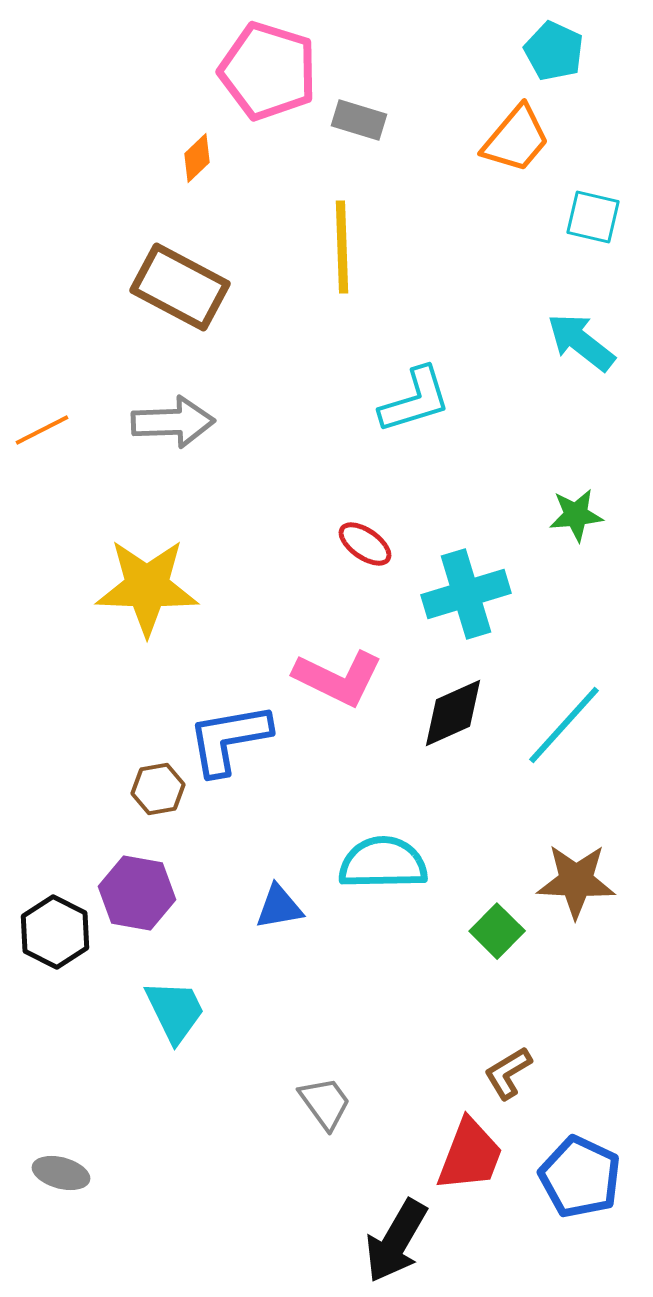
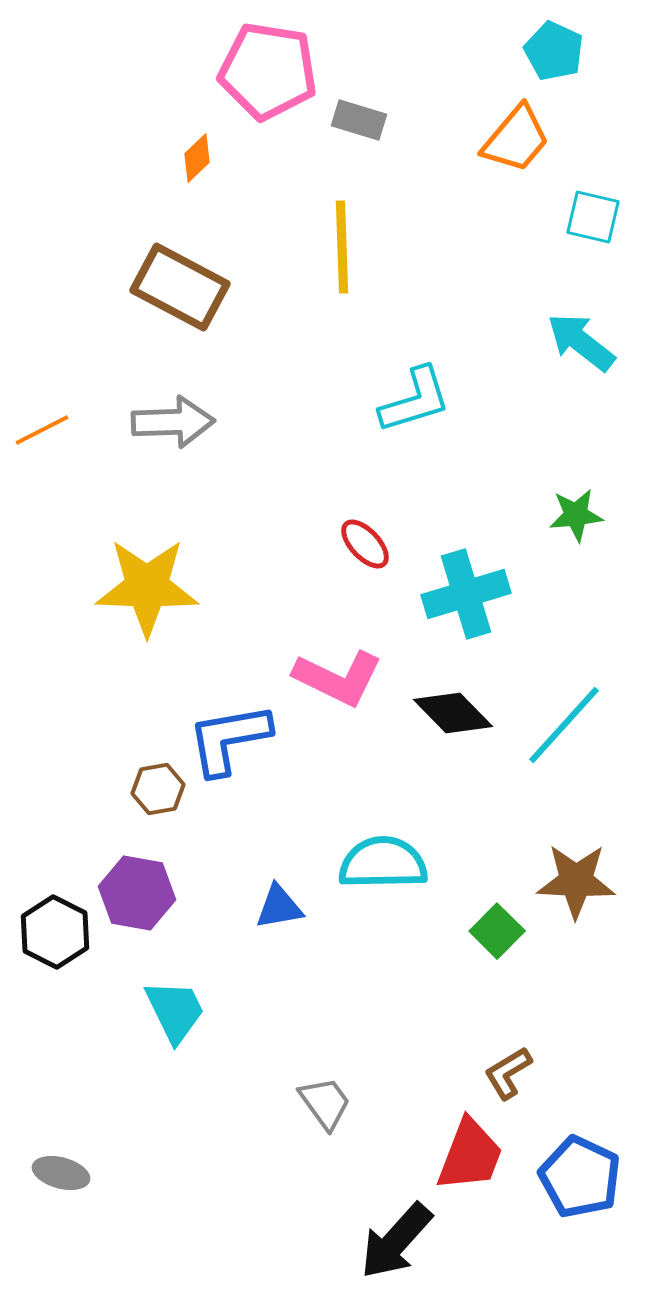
pink pentagon: rotated 8 degrees counterclockwise
red ellipse: rotated 12 degrees clockwise
black diamond: rotated 70 degrees clockwise
black arrow: rotated 12 degrees clockwise
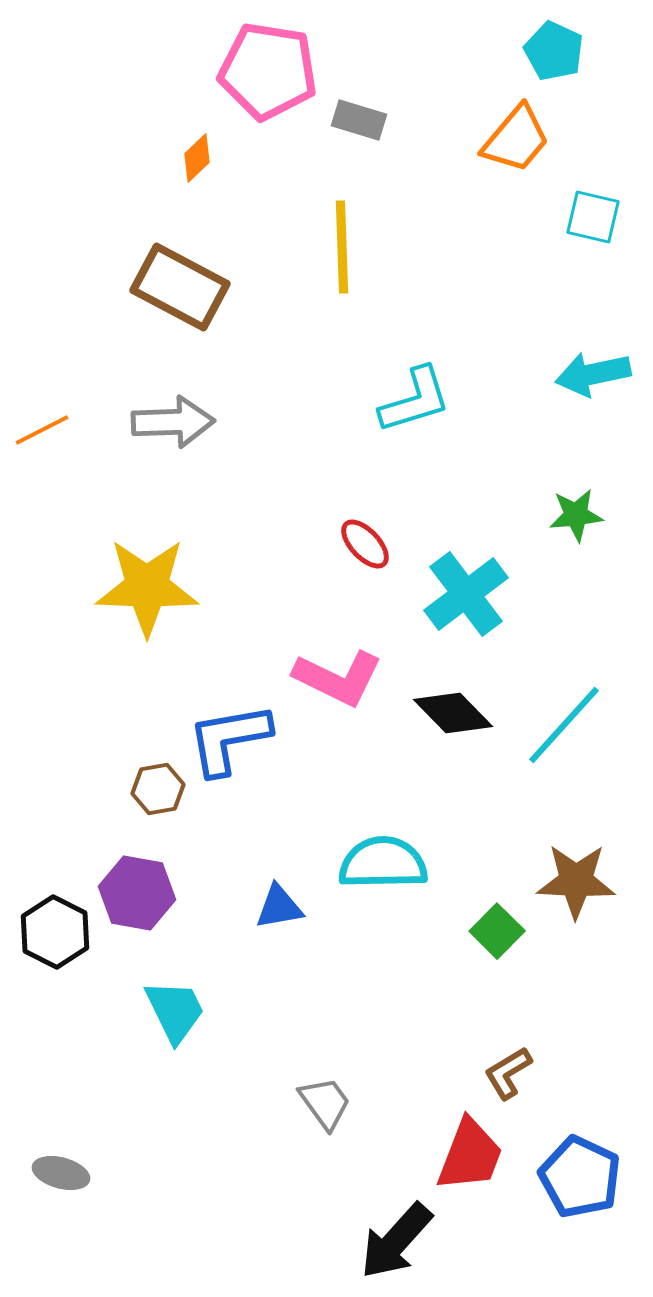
cyan arrow: moved 12 px right, 32 px down; rotated 50 degrees counterclockwise
cyan cross: rotated 20 degrees counterclockwise
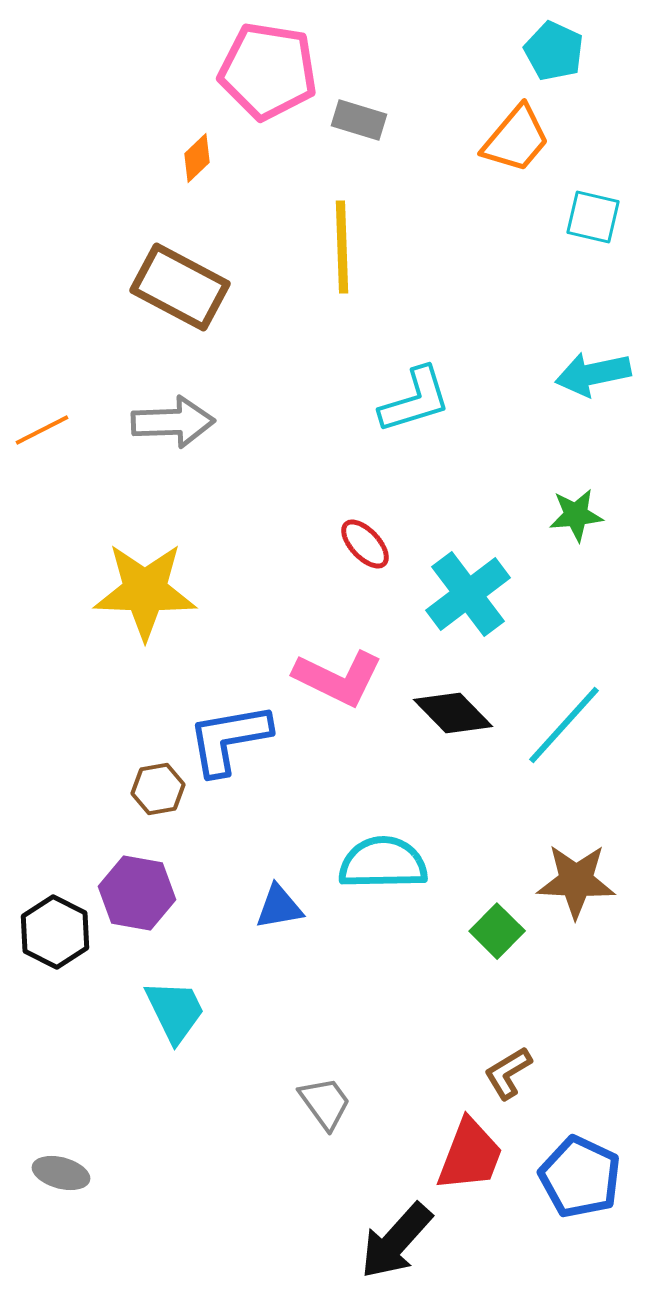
yellow star: moved 2 px left, 4 px down
cyan cross: moved 2 px right
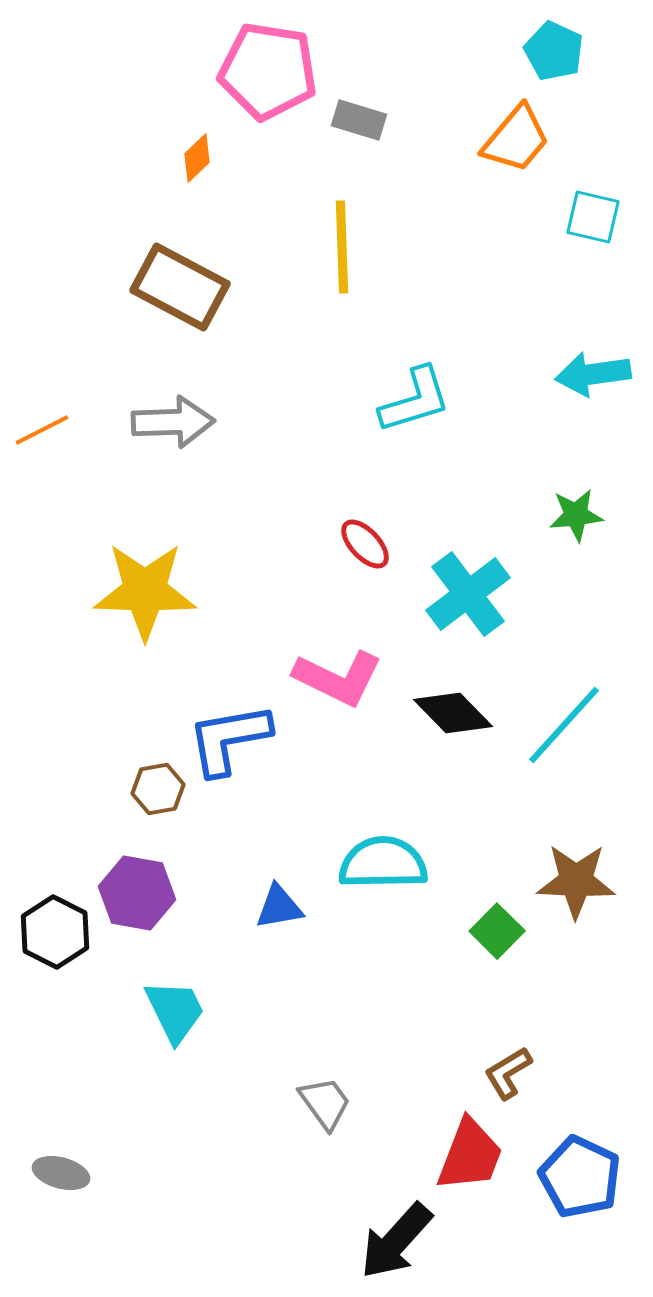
cyan arrow: rotated 4 degrees clockwise
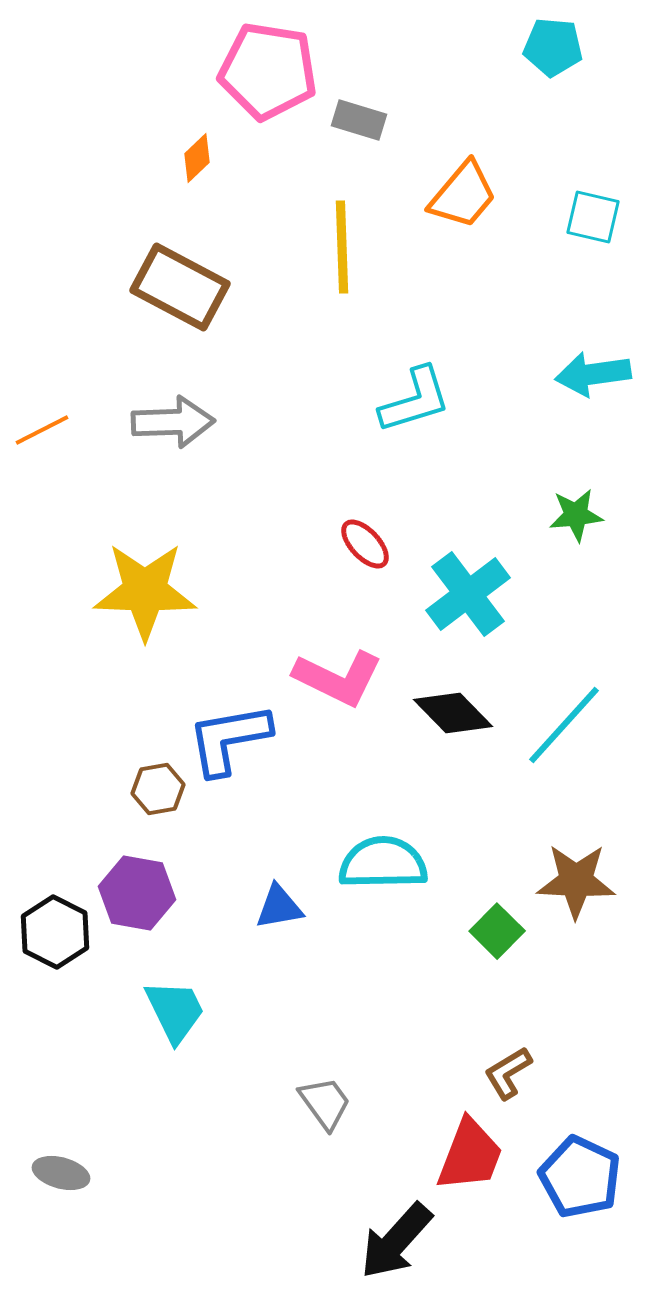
cyan pentagon: moved 1 px left, 4 px up; rotated 20 degrees counterclockwise
orange trapezoid: moved 53 px left, 56 px down
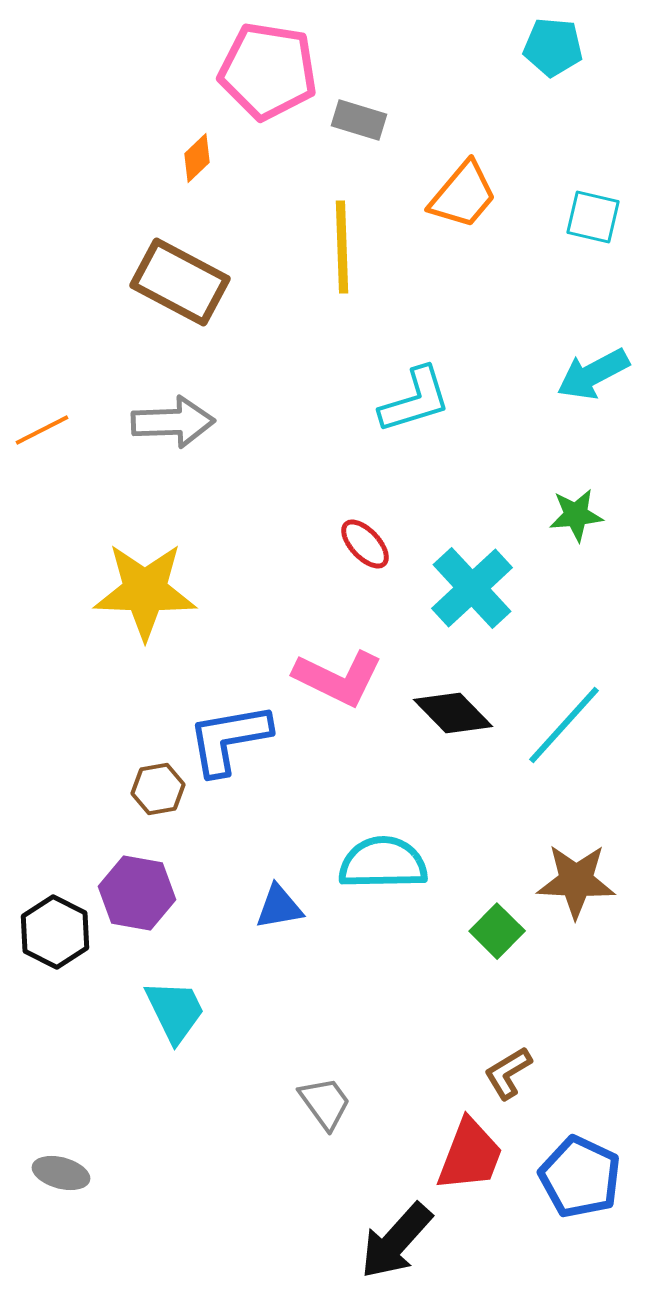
brown rectangle: moved 5 px up
cyan arrow: rotated 20 degrees counterclockwise
cyan cross: moved 4 px right, 6 px up; rotated 6 degrees counterclockwise
